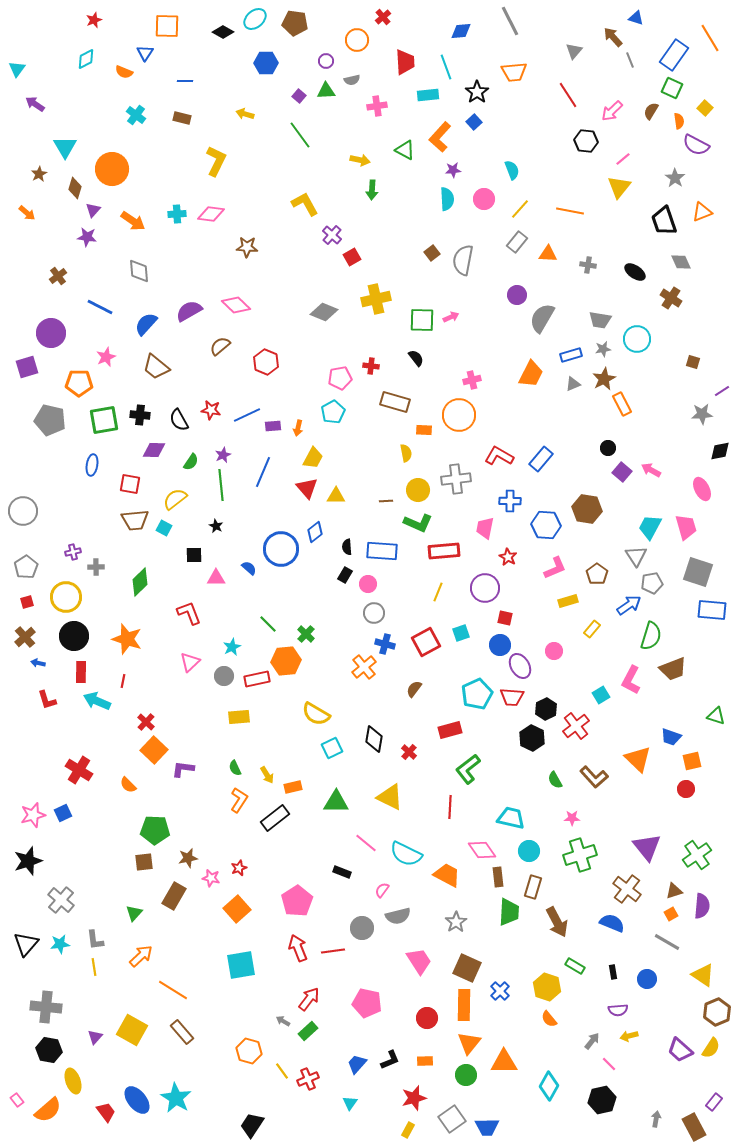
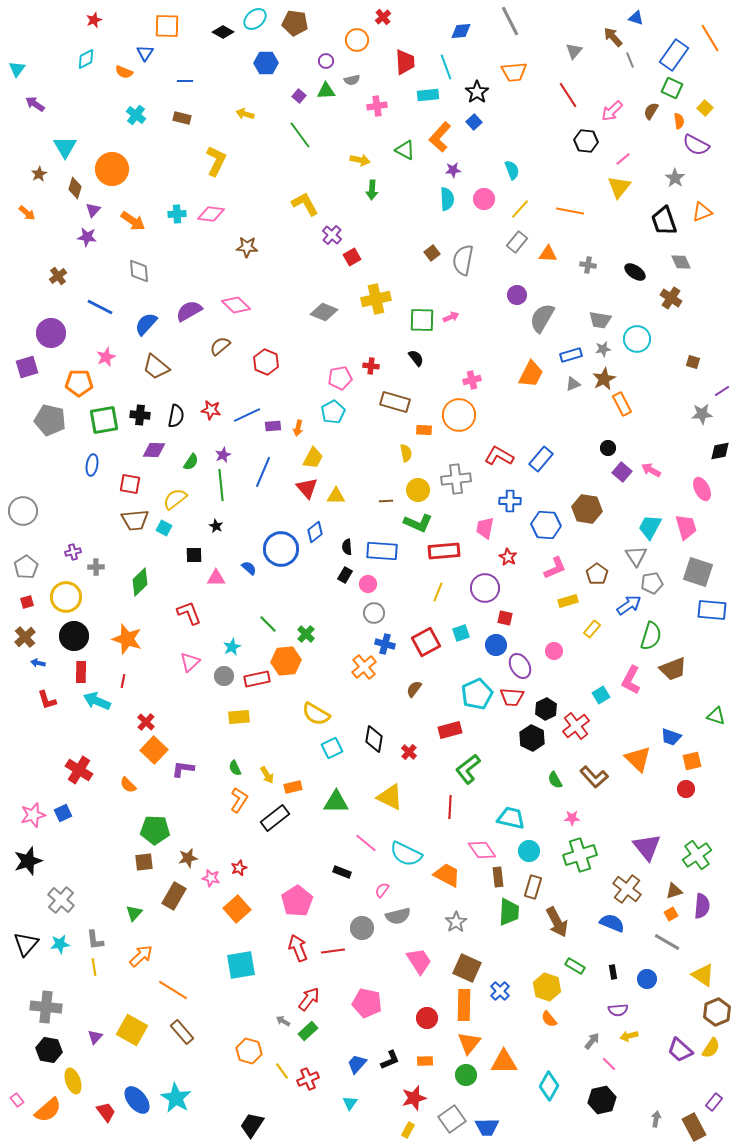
black semicircle at (179, 420): moved 3 px left, 4 px up; rotated 140 degrees counterclockwise
blue circle at (500, 645): moved 4 px left
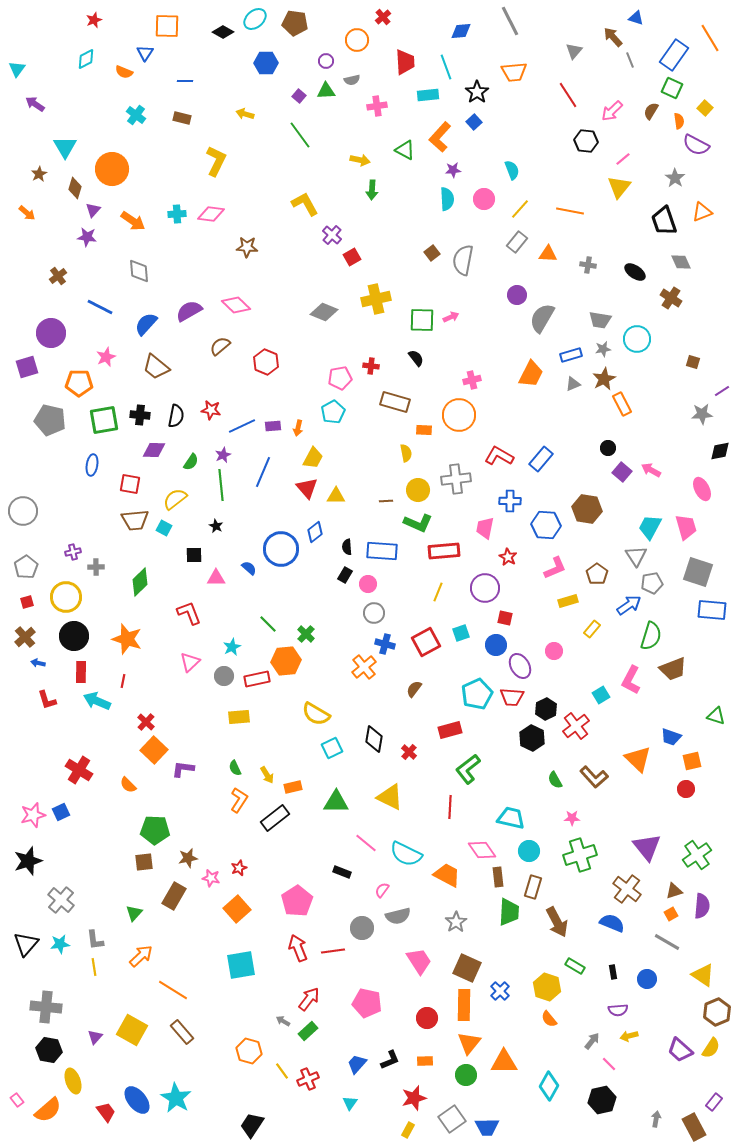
blue line at (247, 415): moved 5 px left, 11 px down
blue square at (63, 813): moved 2 px left, 1 px up
